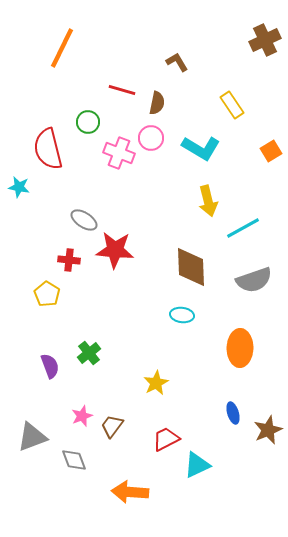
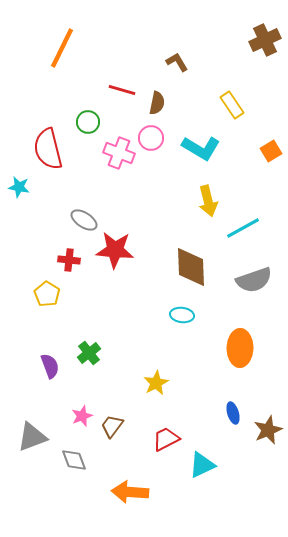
cyan triangle: moved 5 px right
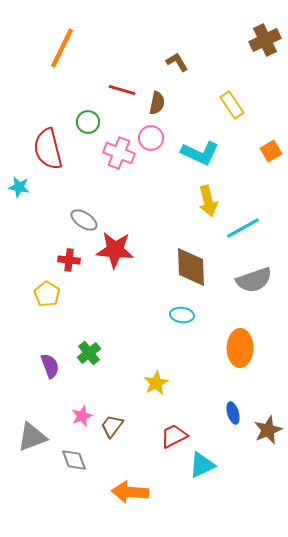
cyan L-shape: moved 1 px left, 5 px down; rotated 6 degrees counterclockwise
red trapezoid: moved 8 px right, 3 px up
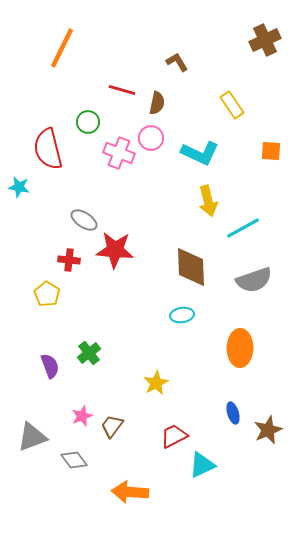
orange square: rotated 35 degrees clockwise
cyan ellipse: rotated 15 degrees counterclockwise
gray diamond: rotated 16 degrees counterclockwise
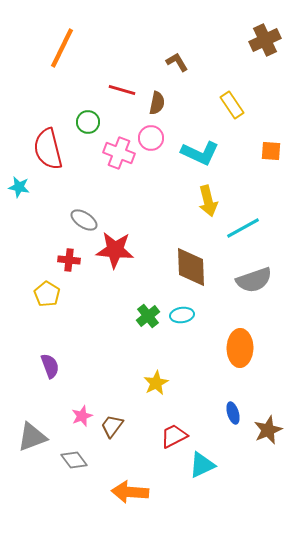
green cross: moved 59 px right, 37 px up
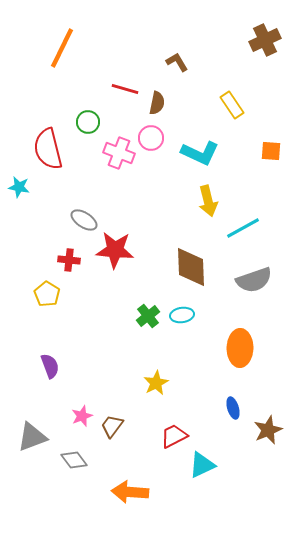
red line: moved 3 px right, 1 px up
blue ellipse: moved 5 px up
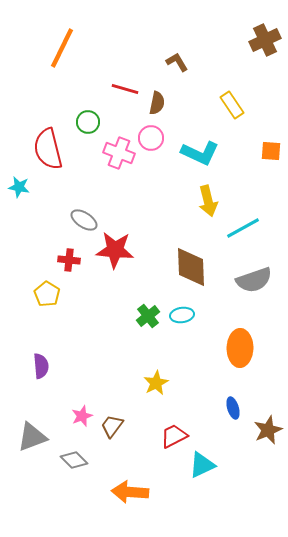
purple semicircle: moved 9 px left; rotated 15 degrees clockwise
gray diamond: rotated 8 degrees counterclockwise
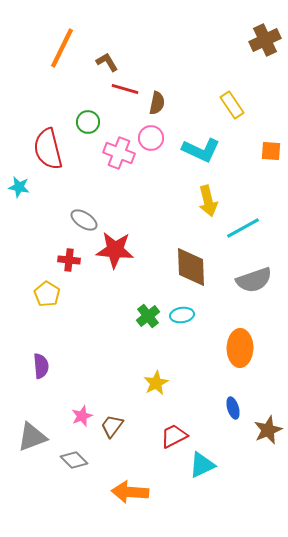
brown L-shape: moved 70 px left
cyan L-shape: moved 1 px right, 3 px up
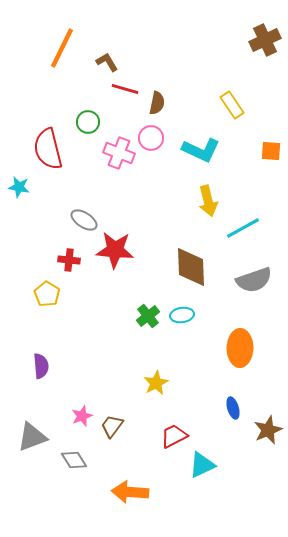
gray diamond: rotated 12 degrees clockwise
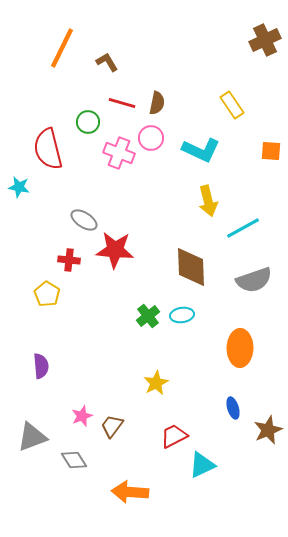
red line: moved 3 px left, 14 px down
